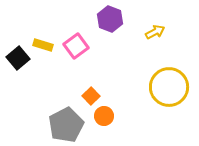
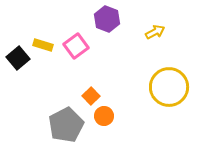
purple hexagon: moved 3 px left
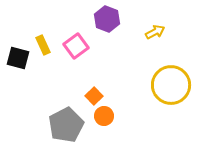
yellow rectangle: rotated 48 degrees clockwise
black square: rotated 35 degrees counterclockwise
yellow circle: moved 2 px right, 2 px up
orange square: moved 3 px right
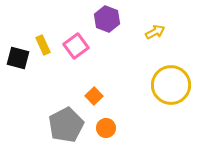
orange circle: moved 2 px right, 12 px down
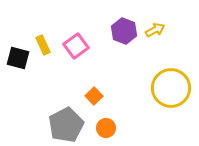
purple hexagon: moved 17 px right, 12 px down
yellow arrow: moved 2 px up
yellow circle: moved 3 px down
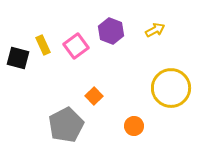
purple hexagon: moved 13 px left
orange circle: moved 28 px right, 2 px up
